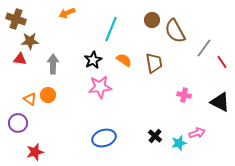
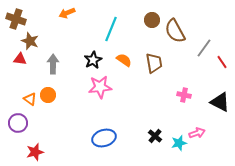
brown star: rotated 24 degrees clockwise
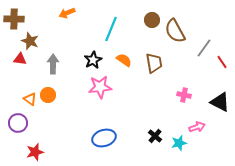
brown cross: moved 2 px left; rotated 18 degrees counterclockwise
pink arrow: moved 6 px up
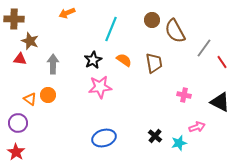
red star: moved 19 px left; rotated 24 degrees counterclockwise
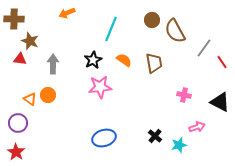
cyan star: moved 2 px down
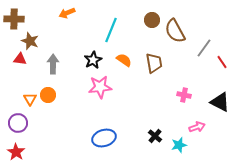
cyan line: moved 1 px down
orange triangle: rotated 24 degrees clockwise
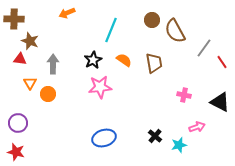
orange circle: moved 1 px up
orange triangle: moved 16 px up
red star: rotated 18 degrees counterclockwise
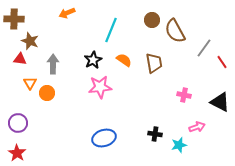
orange circle: moved 1 px left, 1 px up
black cross: moved 2 px up; rotated 32 degrees counterclockwise
red star: moved 1 px right, 1 px down; rotated 18 degrees clockwise
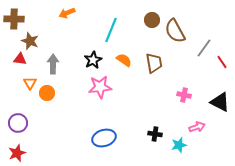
red star: rotated 18 degrees clockwise
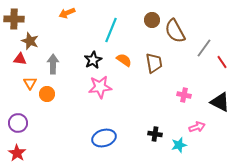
orange circle: moved 1 px down
red star: rotated 18 degrees counterclockwise
